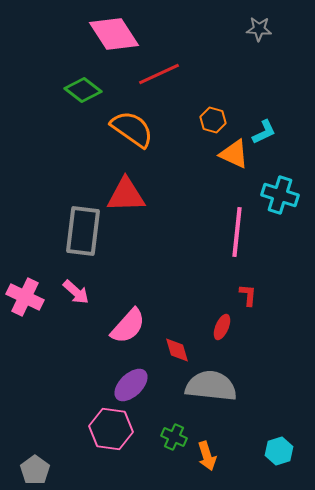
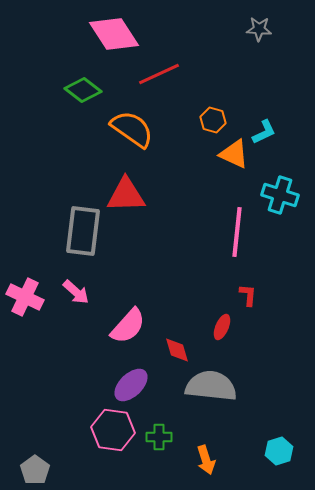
pink hexagon: moved 2 px right, 1 px down
green cross: moved 15 px left; rotated 25 degrees counterclockwise
orange arrow: moved 1 px left, 4 px down
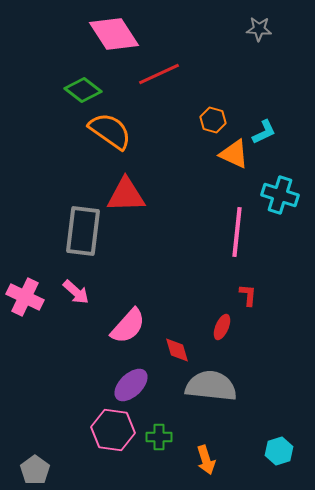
orange semicircle: moved 22 px left, 2 px down
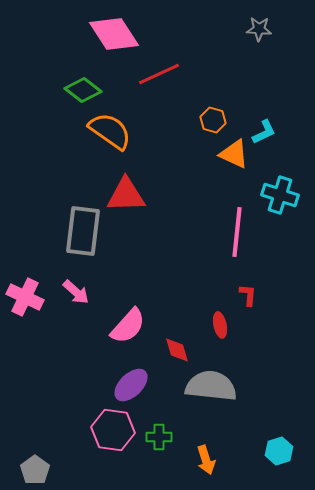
red ellipse: moved 2 px left, 2 px up; rotated 35 degrees counterclockwise
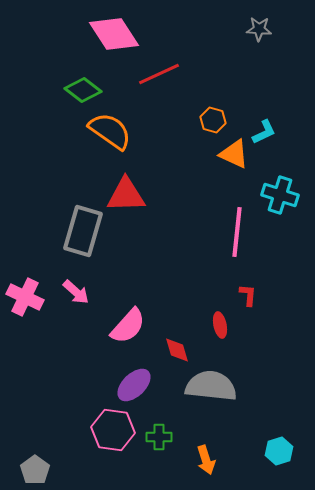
gray rectangle: rotated 9 degrees clockwise
purple ellipse: moved 3 px right
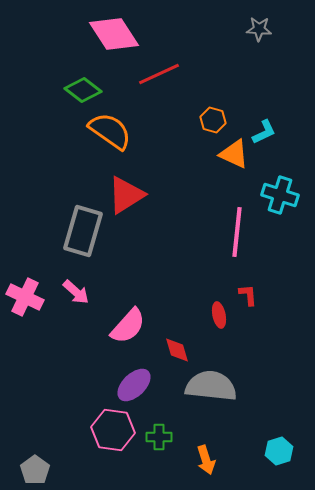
red triangle: rotated 30 degrees counterclockwise
red L-shape: rotated 10 degrees counterclockwise
red ellipse: moved 1 px left, 10 px up
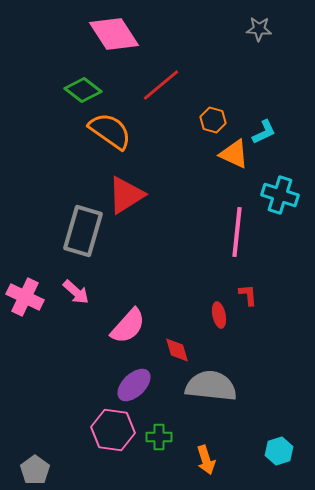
red line: moved 2 px right, 11 px down; rotated 15 degrees counterclockwise
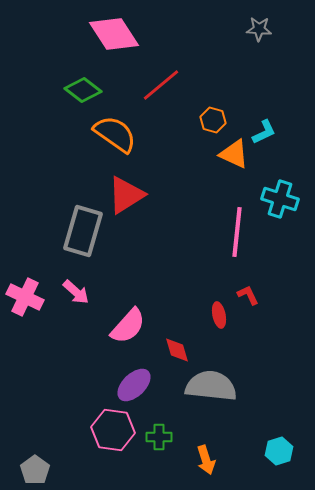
orange semicircle: moved 5 px right, 3 px down
cyan cross: moved 4 px down
red L-shape: rotated 20 degrees counterclockwise
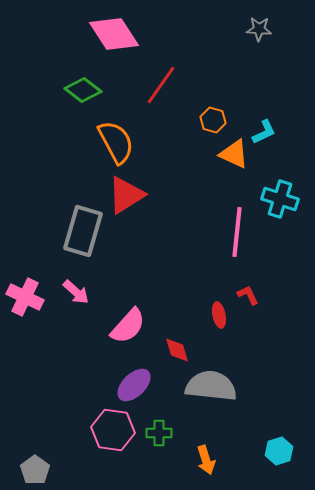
red line: rotated 15 degrees counterclockwise
orange semicircle: moved 1 px right, 8 px down; rotated 27 degrees clockwise
green cross: moved 4 px up
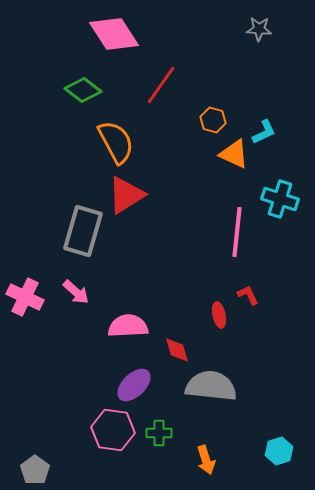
pink semicircle: rotated 135 degrees counterclockwise
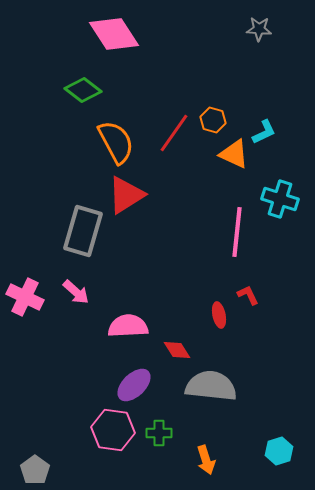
red line: moved 13 px right, 48 px down
red diamond: rotated 16 degrees counterclockwise
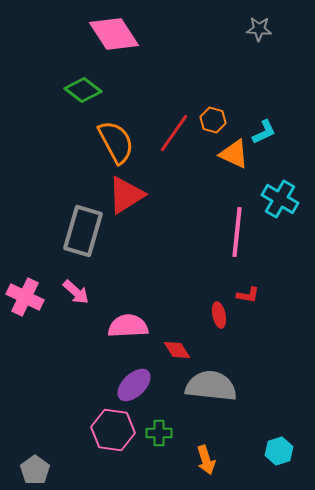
cyan cross: rotated 12 degrees clockwise
red L-shape: rotated 125 degrees clockwise
